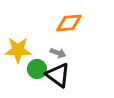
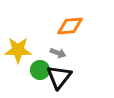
orange diamond: moved 1 px right, 3 px down
green circle: moved 3 px right, 1 px down
black triangle: moved 1 px right, 2 px down; rotated 32 degrees clockwise
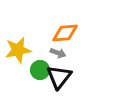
orange diamond: moved 5 px left, 7 px down
yellow star: rotated 12 degrees counterclockwise
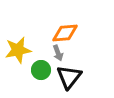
gray arrow: rotated 49 degrees clockwise
green circle: moved 1 px right
black triangle: moved 10 px right
